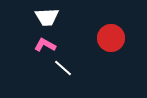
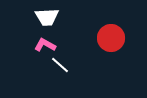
white line: moved 3 px left, 3 px up
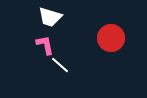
white trapezoid: moved 3 px right; rotated 20 degrees clockwise
pink L-shape: rotated 50 degrees clockwise
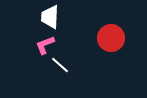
white trapezoid: rotated 75 degrees clockwise
pink L-shape: rotated 100 degrees counterclockwise
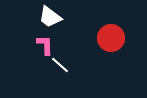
white trapezoid: rotated 55 degrees counterclockwise
pink L-shape: rotated 110 degrees clockwise
